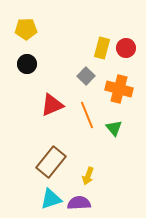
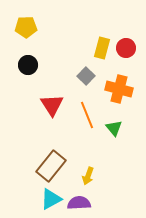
yellow pentagon: moved 2 px up
black circle: moved 1 px right, 1 px down
red triangle: rotated 40 degrees counterclockwise
brown rectangle: moved 4 px down
cyan triangle: rotated 10 degrees counterclockwise
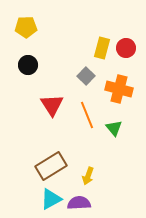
brown rectangle: rotated 20 degrees clockwise
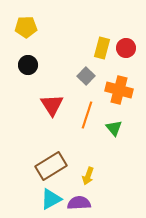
orange cross: moved 1 px down
orange line: rotated 40 degrees clockwise
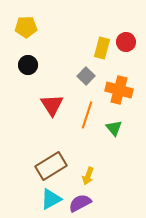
red circle: moved 6 px up
purple semicircle: moved 1 px right; rotated 25 degrees counterclockwise
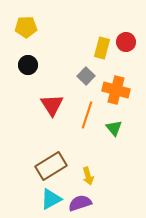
orange cross: moved 3 px left
yellow arrow: rotated 36 degrees counterclockwise
purple semicircle: rotated 10 degrees clockwise
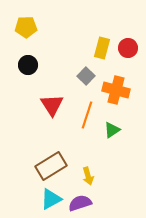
red circle: moved 2 px right, 6 px down
green triangle: moved 2 px left, 2 px down; rotated 36 degrees clockwise
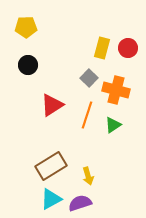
gray square: moved 3 px right, 2 px down
red triangle: rotated 30 degrees clockwise
green triangle: moved 1 px right, 5 px up
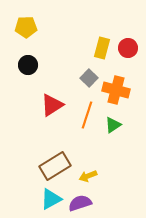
brown rectangle: moved 4 px right
yellow arrow: rotated 84 degrees clockwise
